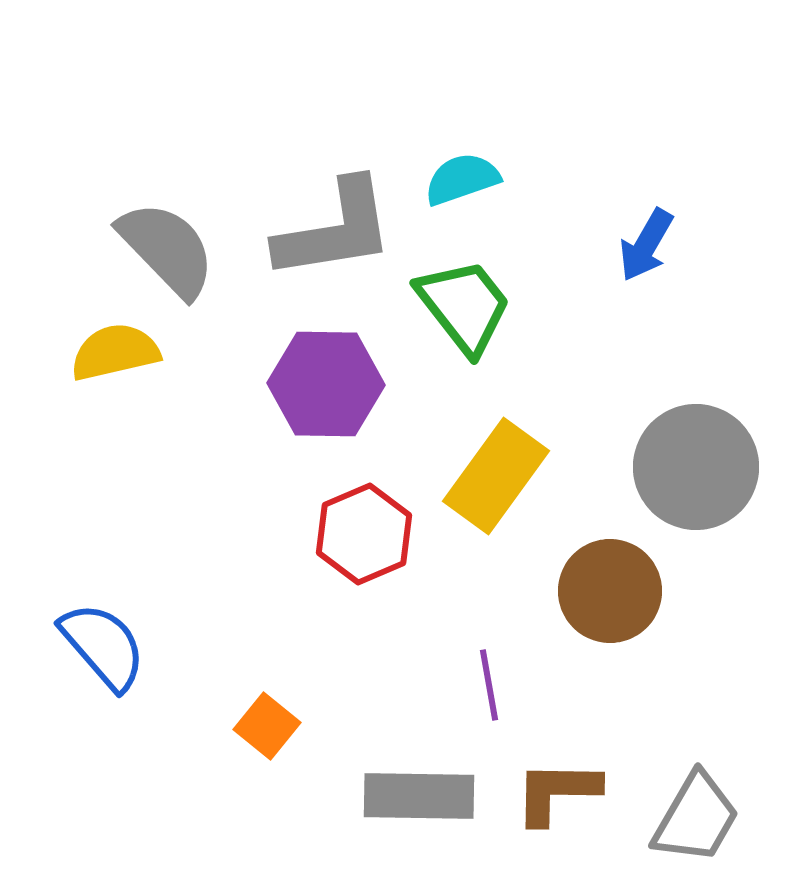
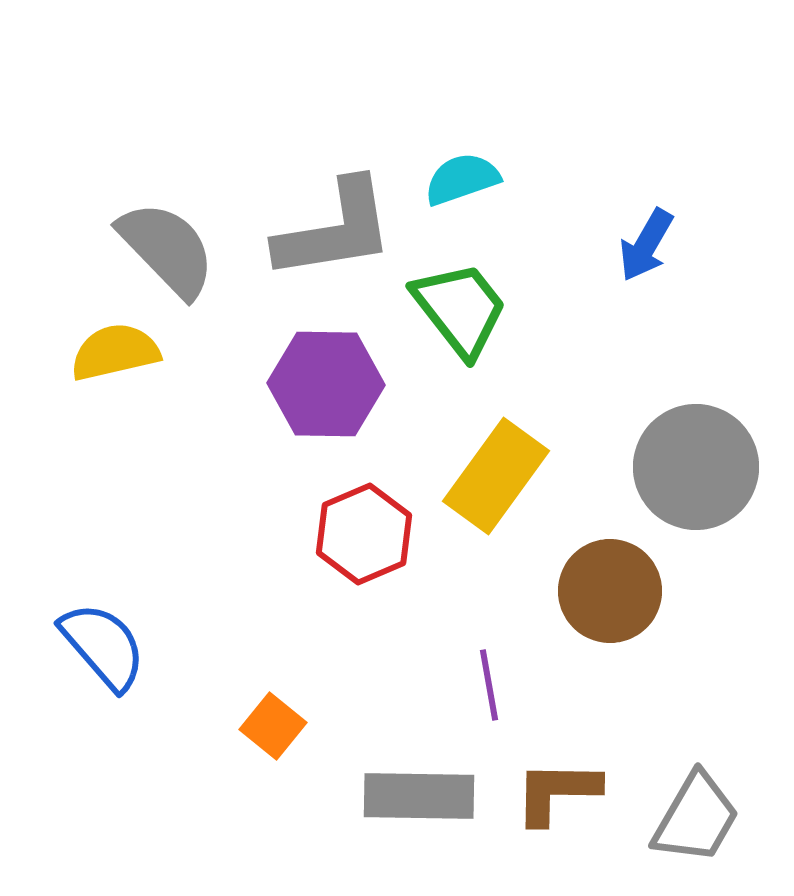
green trapezoid: moved 4 px left, 3 px down
orange square: moved 6 px right
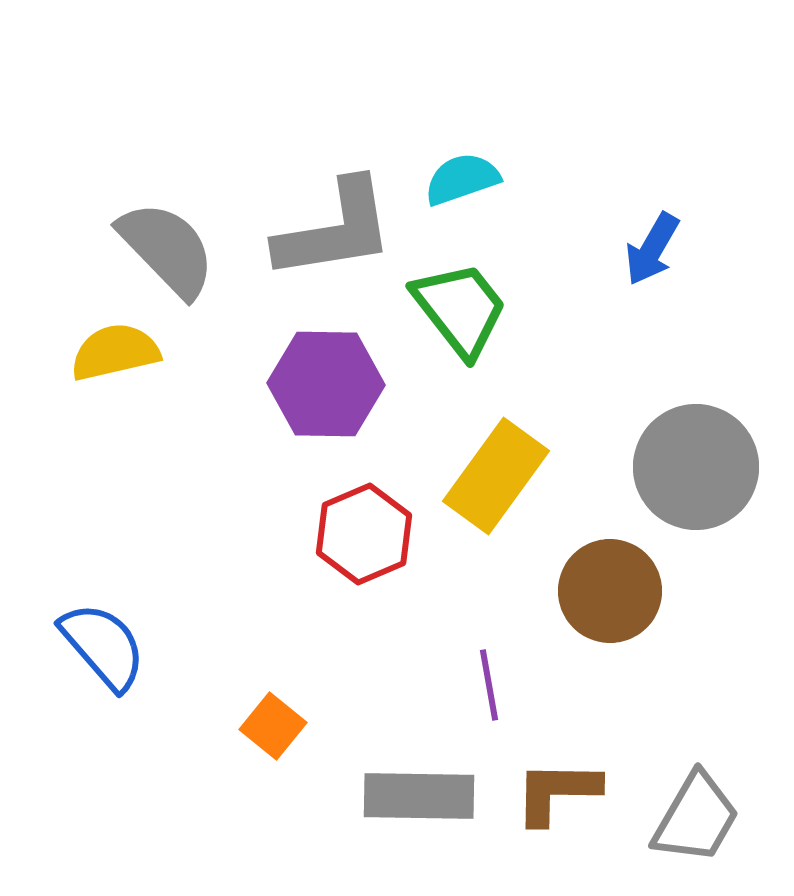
blue arrow: moved 6 px right, 4 px down
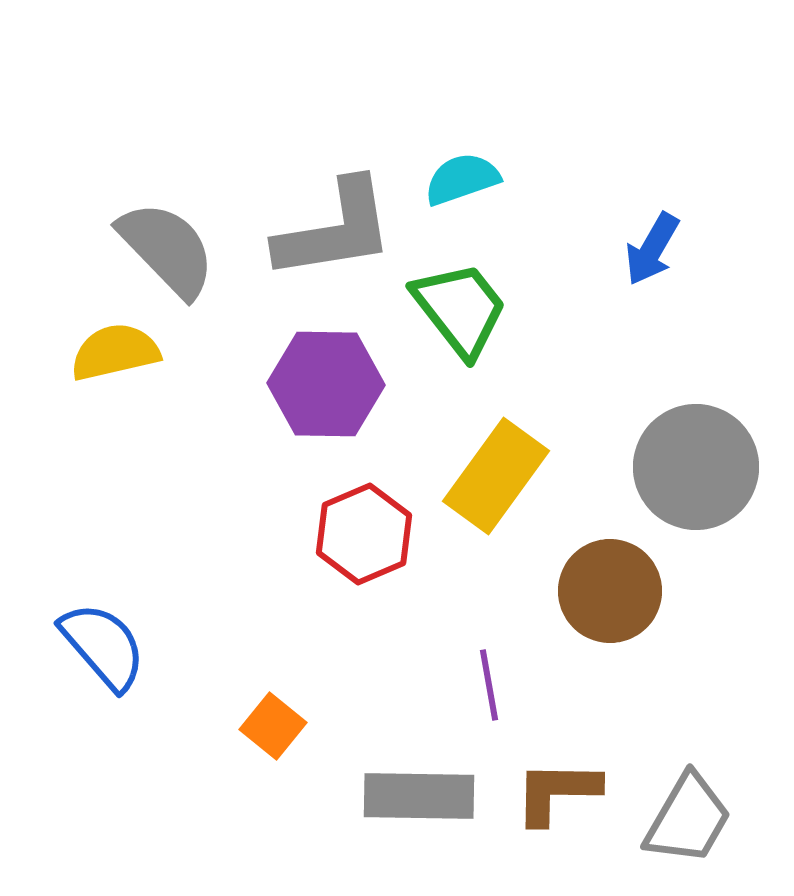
gray trapezoid: moved 8 px left, 1 px down
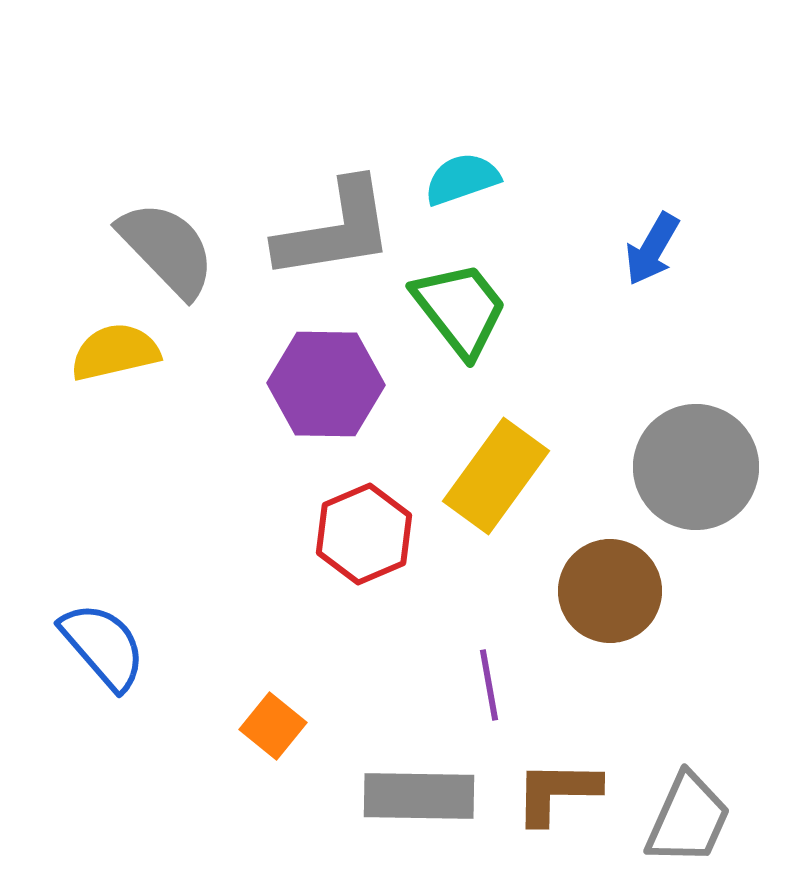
gray trapezoid: rotated 6 degrees counterclockwise
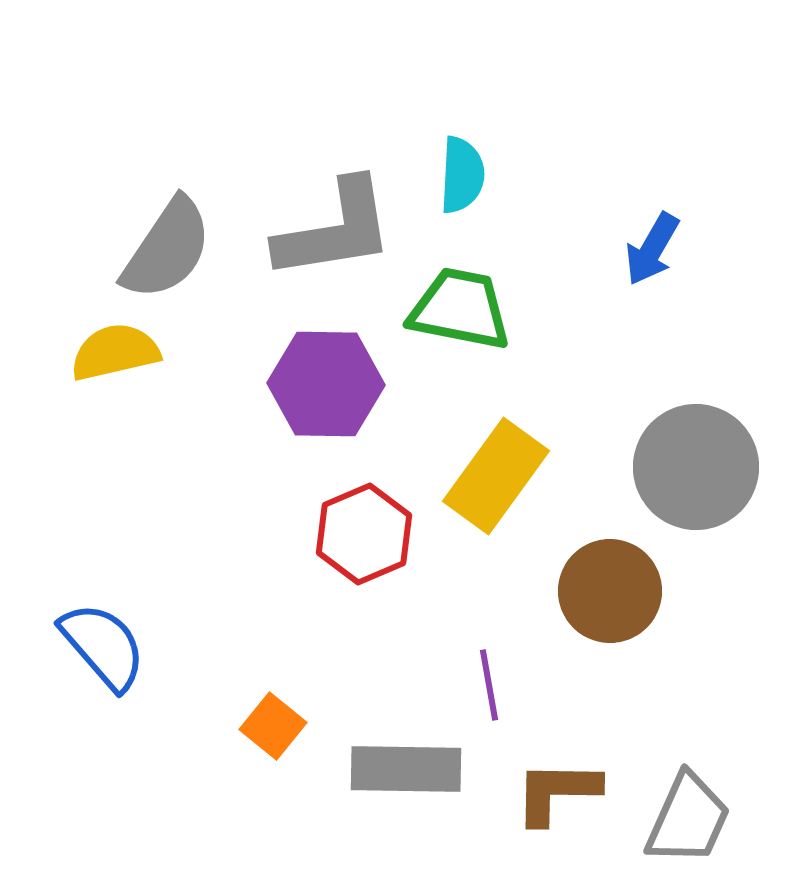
cyan semicircle: moved 4 px up; rotated 112 degrees clockwise
gray semicircle: rotated 78 degrees clockwise
green trapezoid: rotated 41 degrees counterclockwise
gray rectangle: moved 13 px left, 27 px up
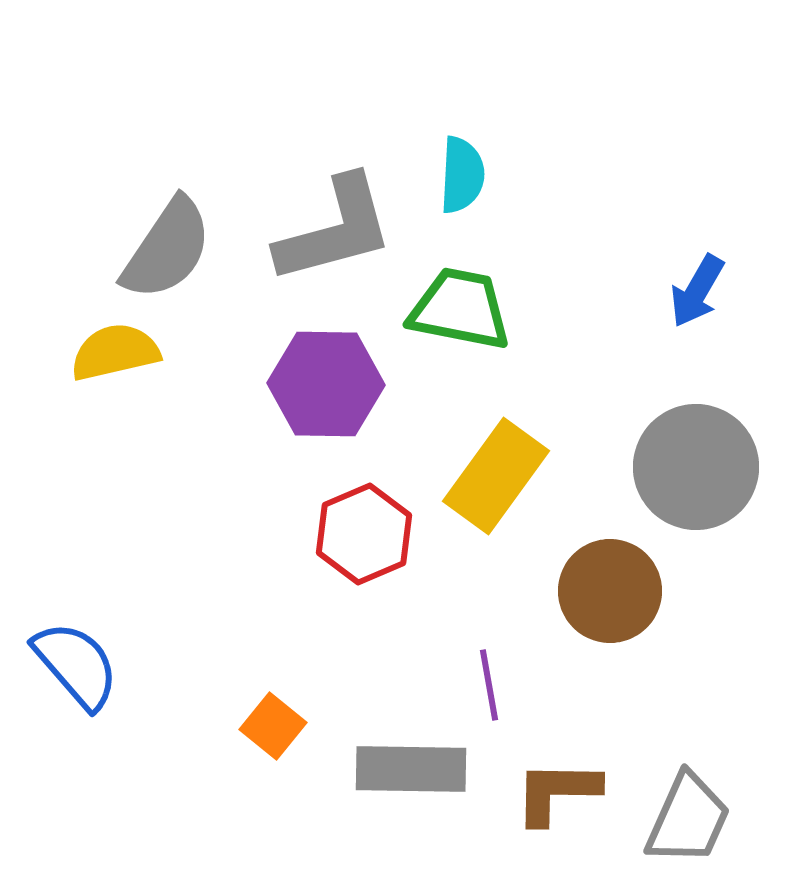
gray L-shape: rotated 6 degrees counterclockwise
blue arrow: moved 45 px right, 42 px down
blue semicircle: moved 27 px left, 19 px down
gray rectangle: moved 5 px right
